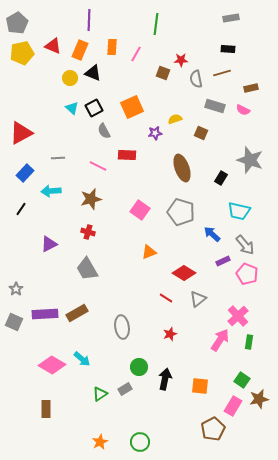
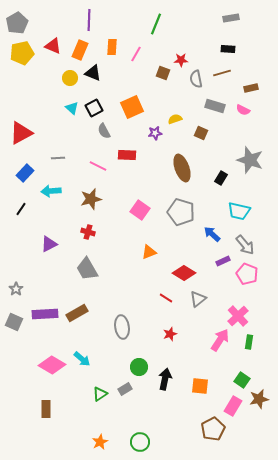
green line at (156, 24): rotated 15 degrees clockwise
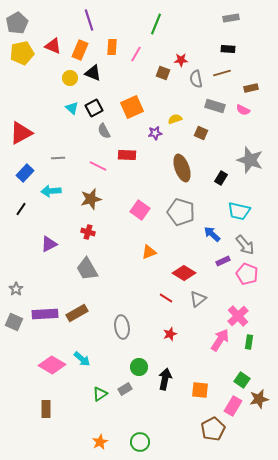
purple line at (89, 20): rotated 20 degrees counterclockwise
orange square at (200, 386): moved 4 px down
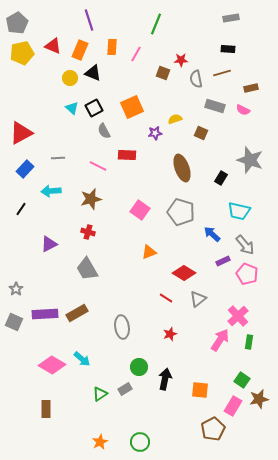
blue rectangle at (25, 173): moved 4 px up
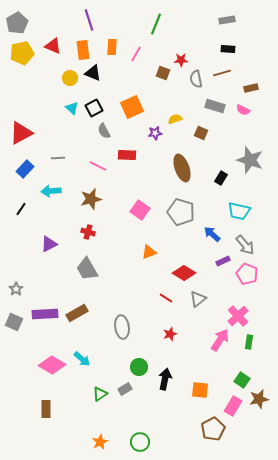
gray rectangle at (231, 18): moved 4 px left, 2 px down
orange rectangle at (80, 50): moved 3 px right; rotated 30 degrees counterclockwise
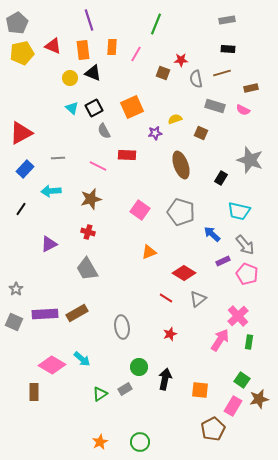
brown ellipse at (182, 168): moved 1 px left, 3 px up
brown rectangle at (46, 409): moved 12 px left, 17 px up
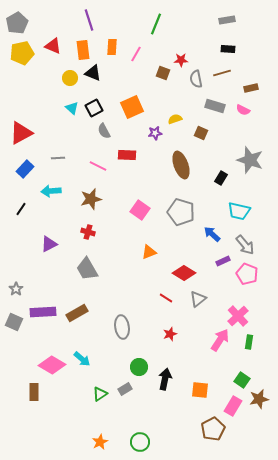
purple rectangle at (45, 314): moved 2 px left, 2 px up
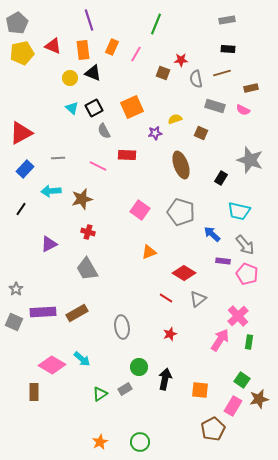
orange rectangle at (112, 47): rotated 21 degrees clockwise
brown star at (91, 199): moved 9 px left
purple rectangle at (223, 261): rotated 32 degrees clockwise
